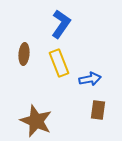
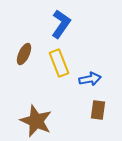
brown ellipse: rotated 20 degrees clockwise
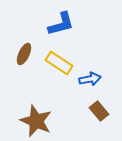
blue L-shape: rotated 40 degrees clockwise
yellow rectangle: rotated 36 degrees counterclockwise
brown rectangle: moved 1 px right, 1 px down; rotated 48 degrees counterclockwise
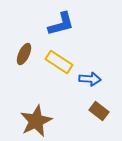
yellow rectangle: moved 1 px up
blue arrow: rotated 15 degrees clockwise
brown rectangle: rotated 12 degrees counterclockwise
brown star: rotated 24 degrees clockwise
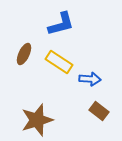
brown star: moved 1 px right, 1 px up; rotated 8 degrees clockwise
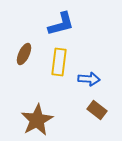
yellow rectangle: rotated 64 degrees clockwise
blue arrow: moved 1 px left
brown rectangle: moved 2 px left, 1 px up
brown star: rotated 12 degrees counterclockwise
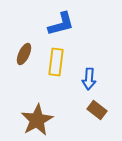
yellow rectangle: moved 3 px left
blue arrow: rotated 90 degrees clockwise
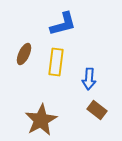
blue L-shape: moved 2 px right
brown star: moved 4 px right
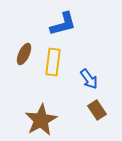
yellow rectangle: moved 3 px left
blue arrow: rotated 40 degrees counterclockwise
brown rectangle: rotated 18 degrees clockwise
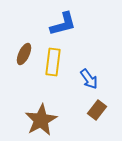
brown rectangle: rotated 72 degrees clockwise
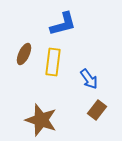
brown star: rotated 24 degrees counterclockwise
